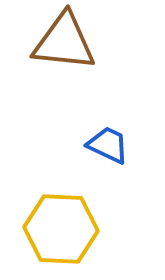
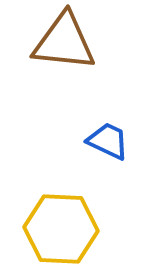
blue trapezoid: moved 4 px up
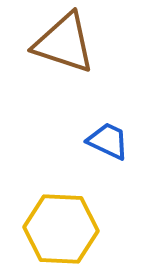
brown triangle: moved 1 px down; rotated 12 degrees clockwise
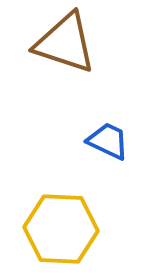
brown triangle: moved 1 px right
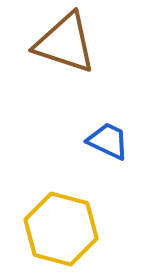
yellow hexagon: rotated 12 degrees clockwise
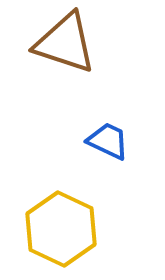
yellow hexagon: rotated 10 degrees clockwise
